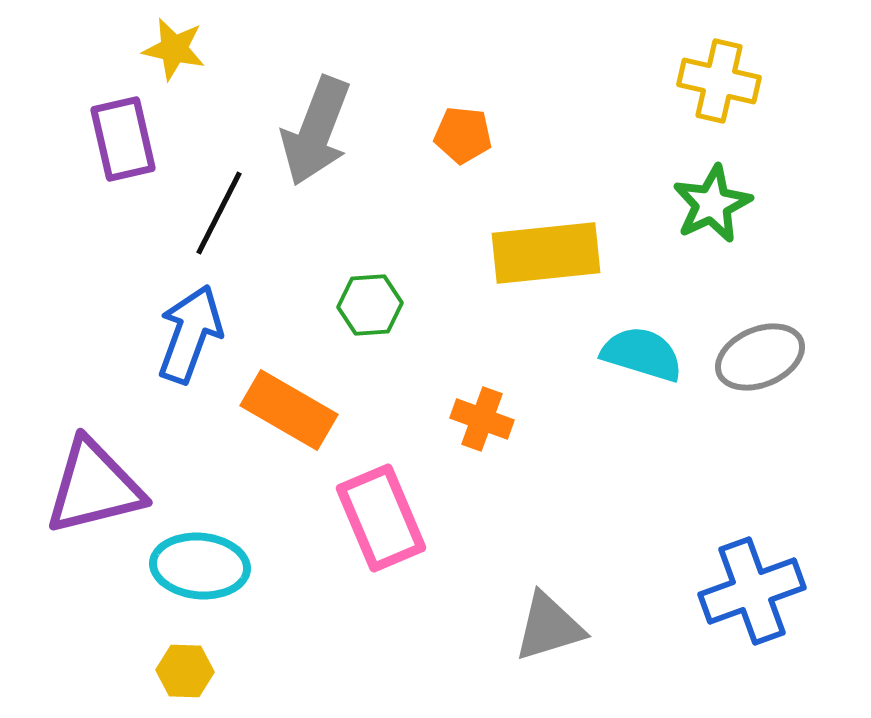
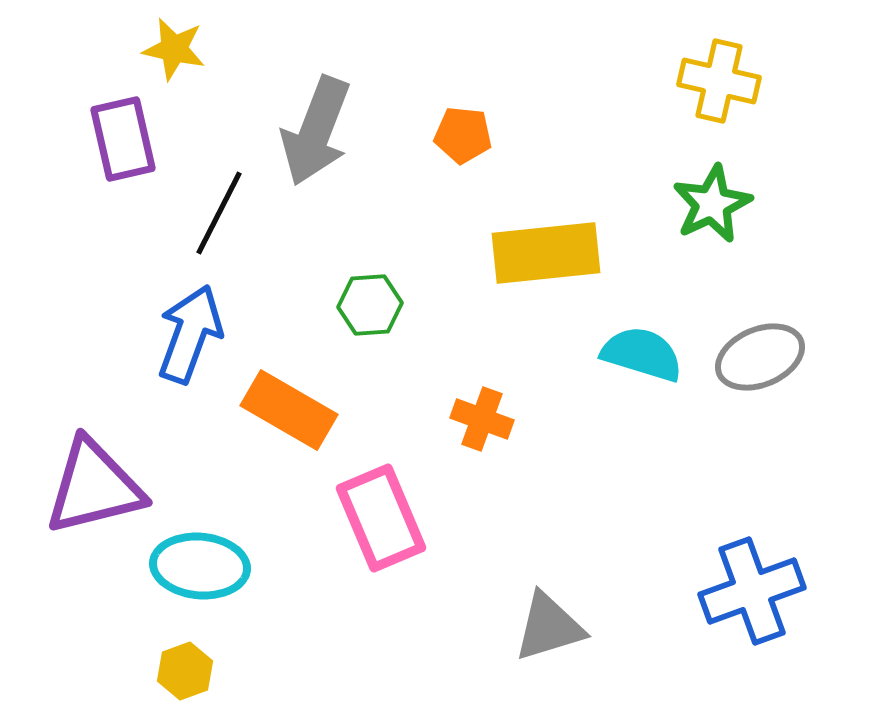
yellow hexagon: rotated 22 degrees counterclockwise
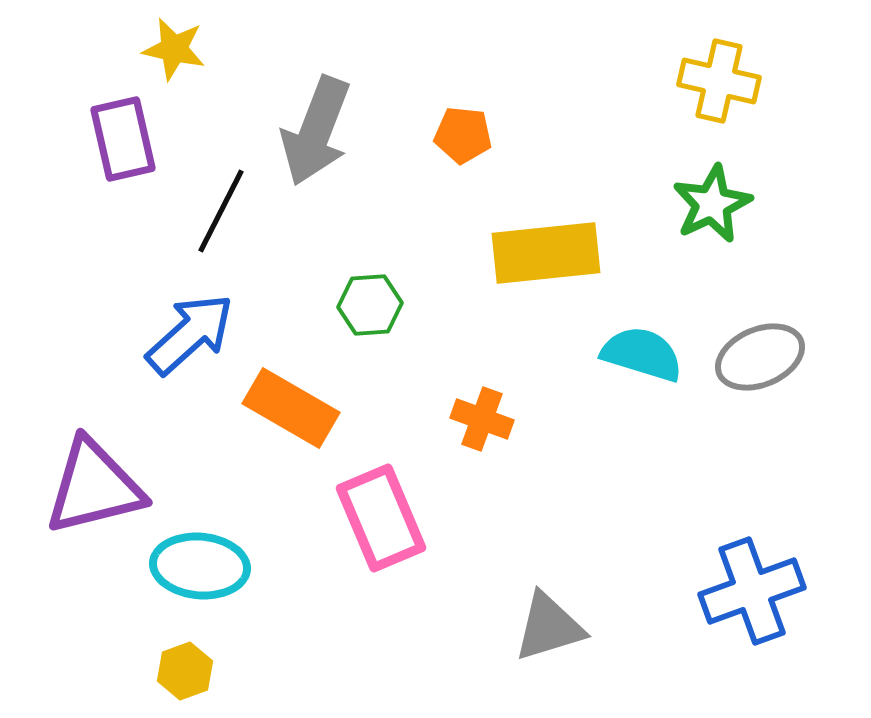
black line: moved 2 px right, 2 px up
blue arrow: rotated 28 degrees clockwise
orange rectangle: moved 2 px right, 2 px up
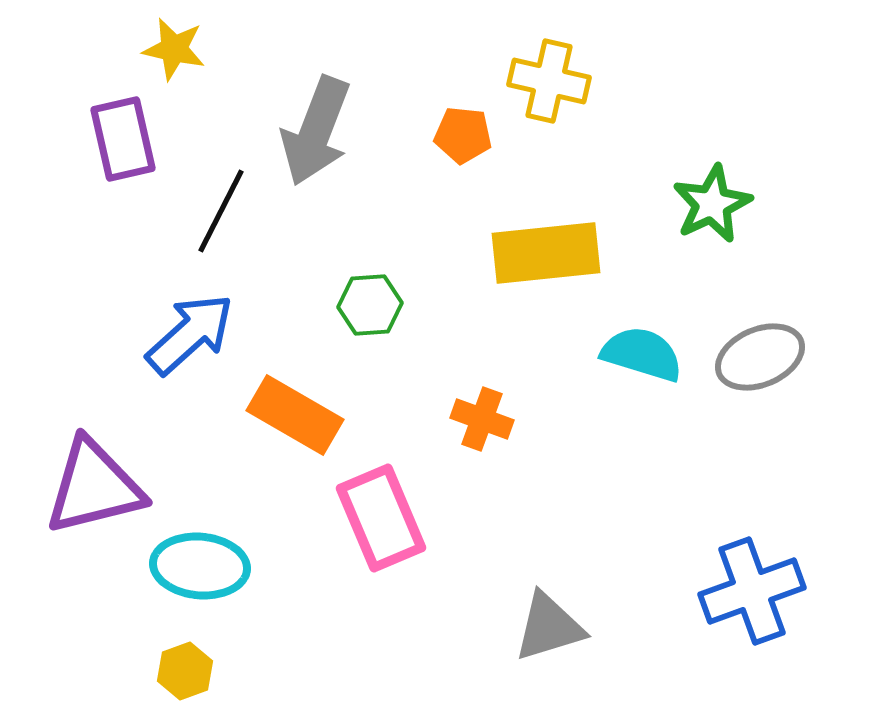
yellow cross: moved 170 px left
orange rectangle: moved 4 px right, 7 px down
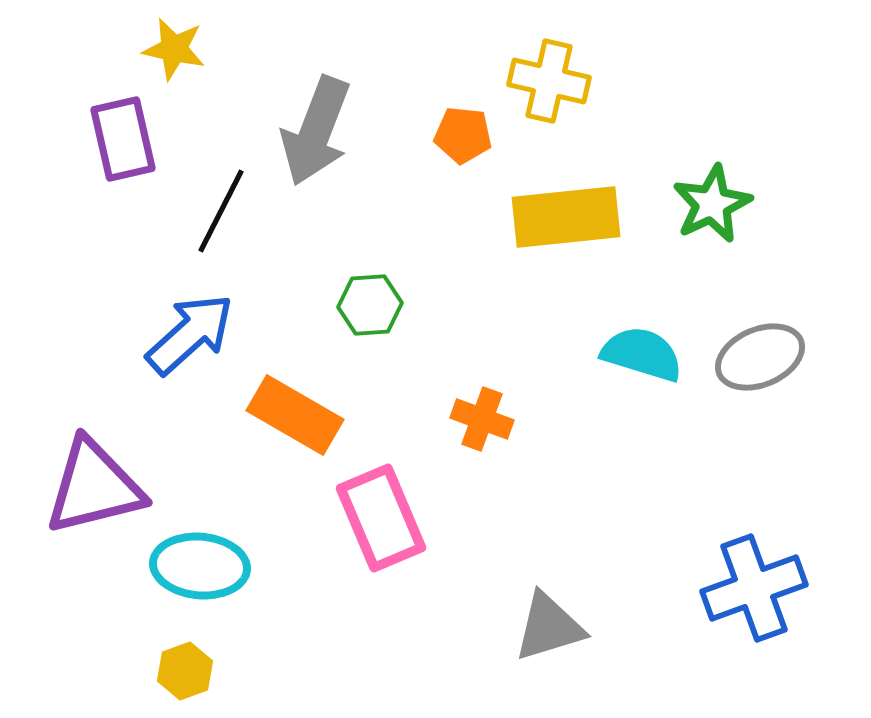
yellow rectangle: moved 20 px right, 36 px up
blue cross: moved 2 px right, 3 px up
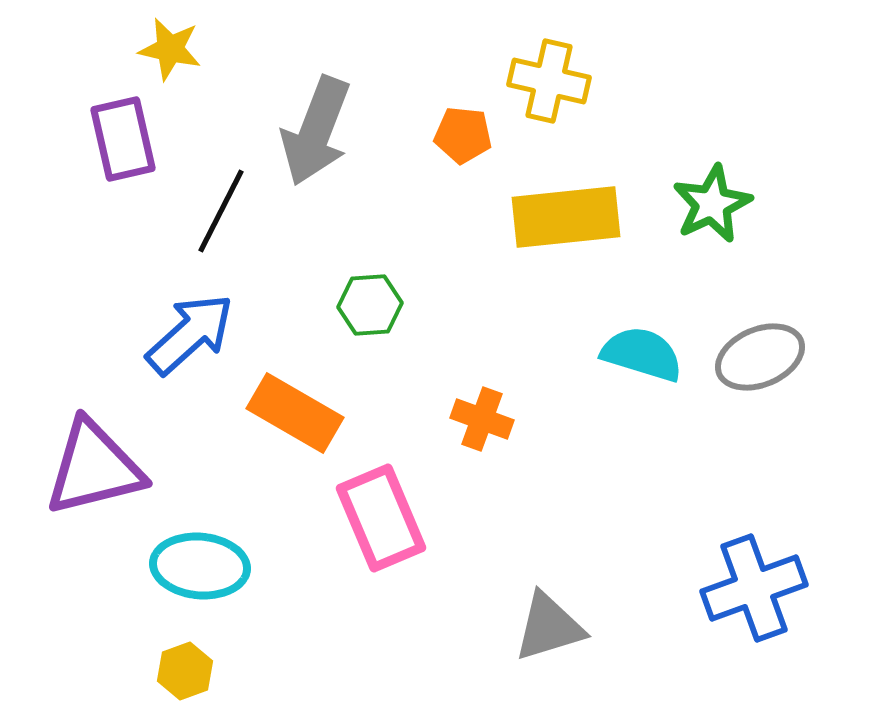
yellow star: moved 4 px left
orange rectangle: moved 2 px up
purple triangle: moved 19 px up
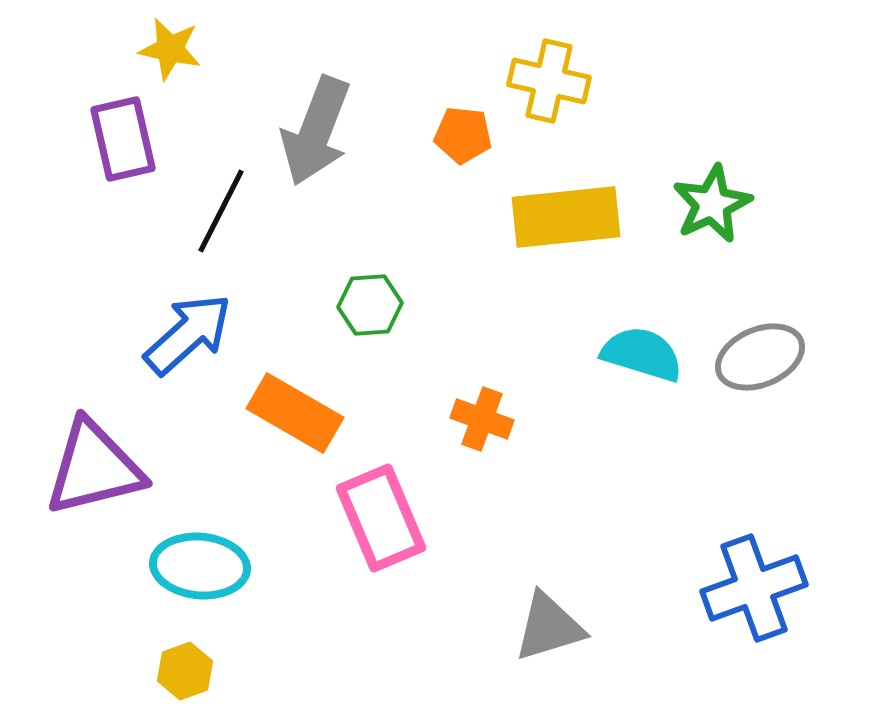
blue arrow: moved 2 px left
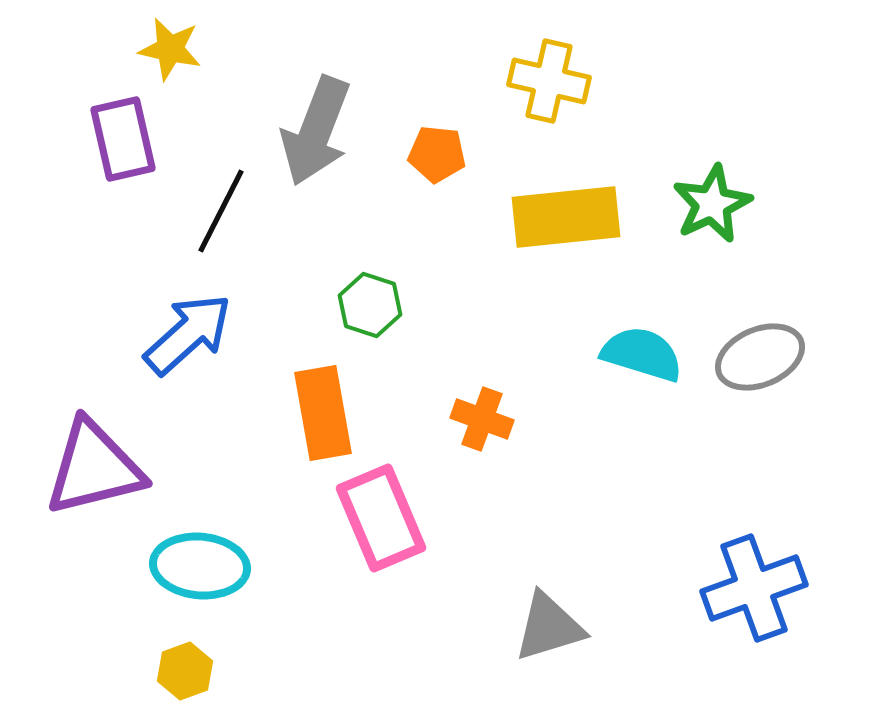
orange pentagon: moved 26 px left, 19 px down
green hexagon: rotated 22 degrees clockwise
orange rectangle: moved 28 px right; rotated 50 degrees clockwise
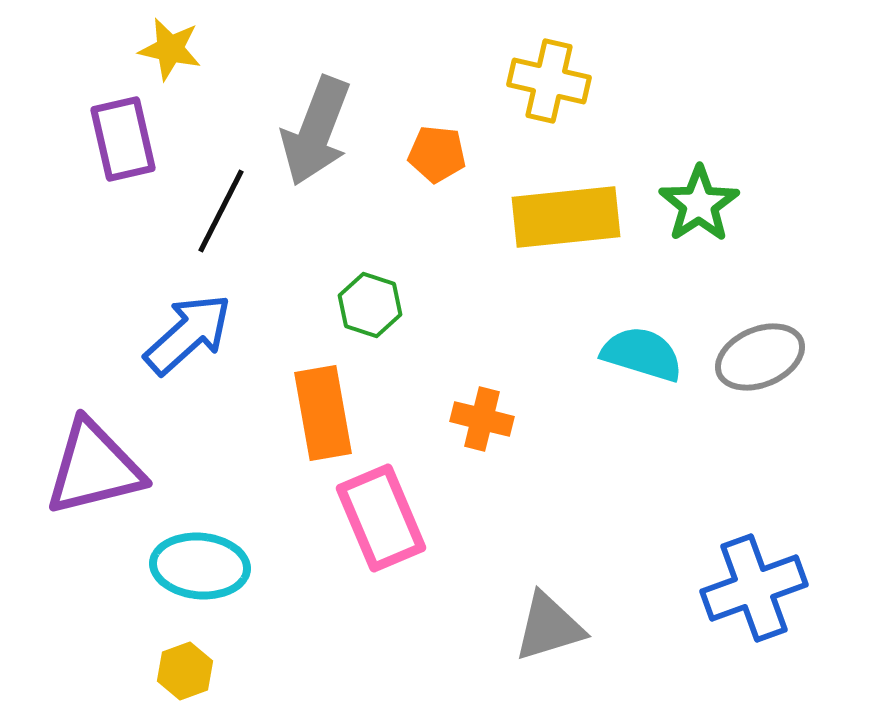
green star: moved 13 px left; rotated 8 degrees counterclockwise
orange cross: rotated 6 degrees counterclockwise
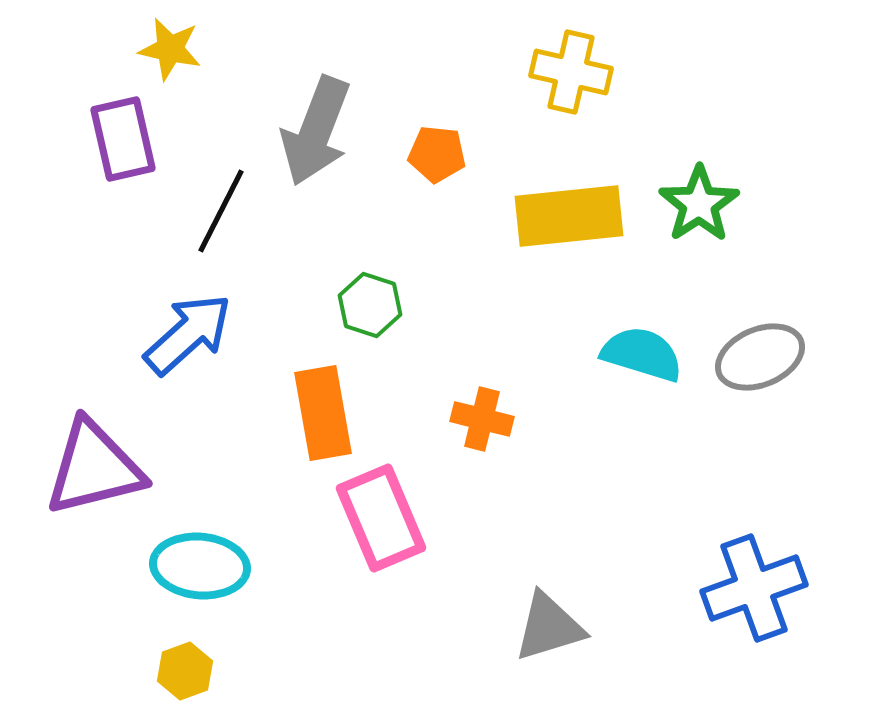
yellow cross: moved 22 px right, 9 px up
yellow rectangle: moved 3 px right, 1 px up
